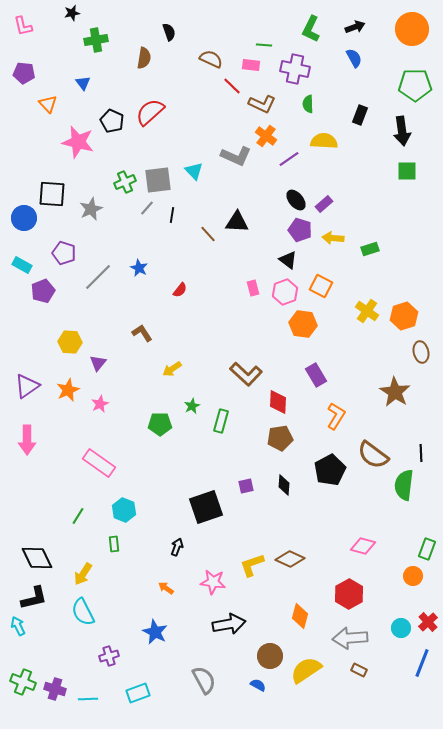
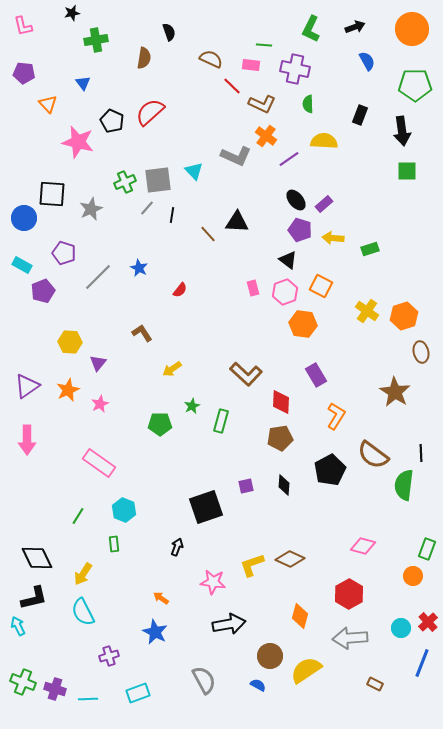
blue semicircle at (354, 58): moved 13 px right, 3 px down
red diamond at (278, 402): moved 3 px right
orange arrow at (166, 588): moved 5 px left, 10 px down
brown rectangle at (359, 670): moved 16 px right, 14 px down
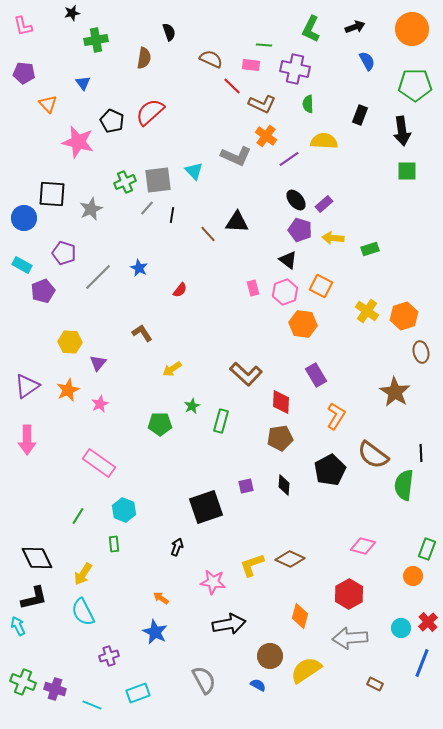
cyan line at (88, 699): moved 4 px right, 6 px down; rotated 24 degrees clockwise
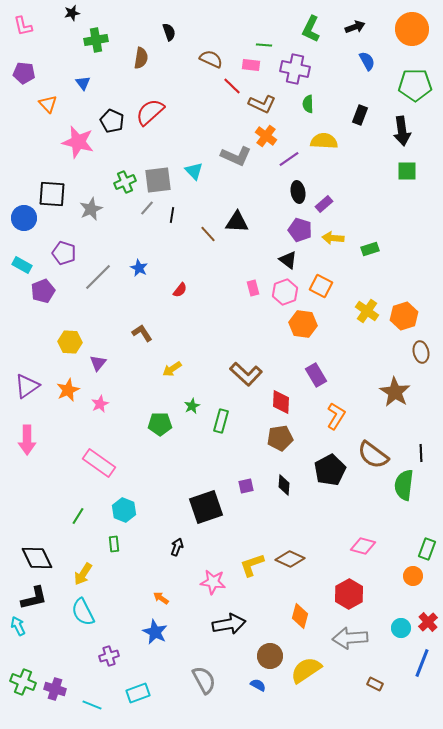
brown semicircle at (144, 58): moved 3 px left
black ellipse at (296, 200): moved 2 px right, 8 px up; rotated 30 degrees clockwise
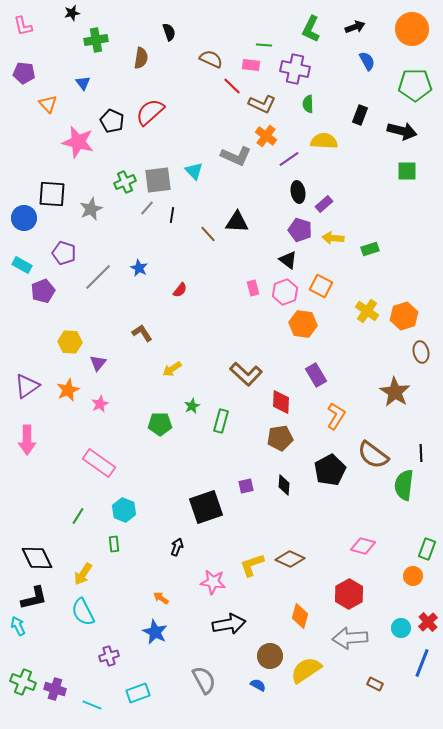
black arrow at (402, 131): rotated 68 degrees counterclockwise
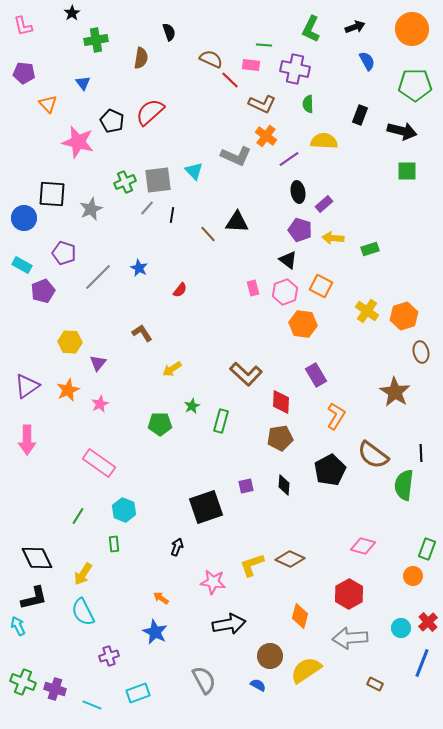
black star at (72, 13): rotated 21 degrees counterclockwise
red line at (232, 86): moved 2 px left, 6 px up
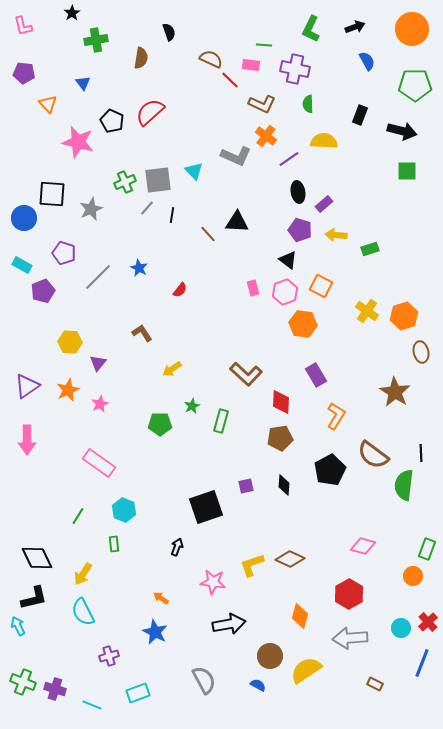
yellow arrow at (333, 238): moved 3 px right, 3 px up
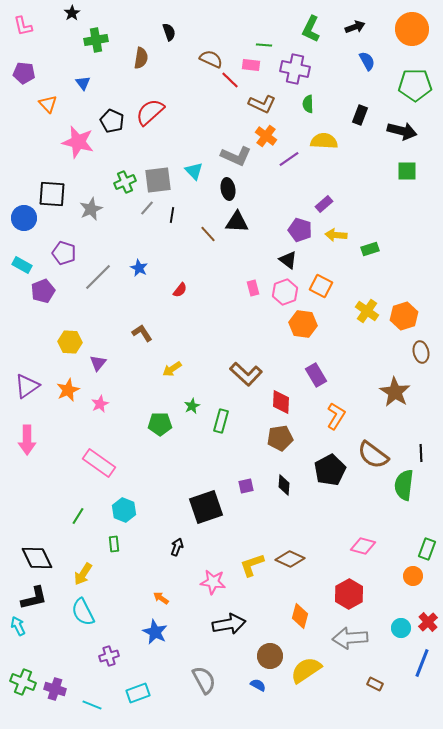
black ellipse at (298, 192): moved 70 px left, 3 px up
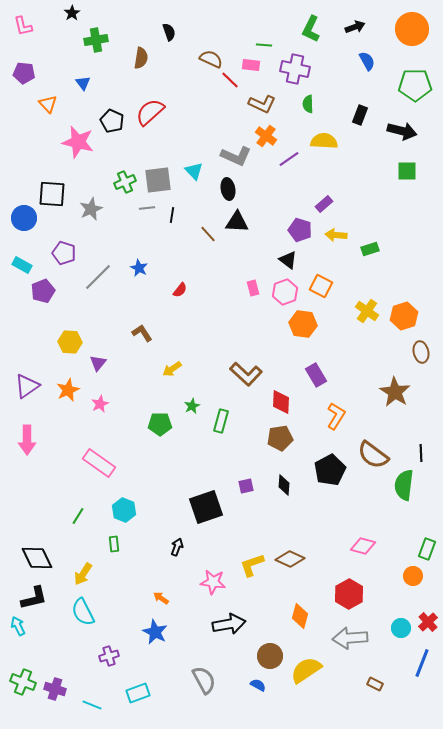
gray line at (147, 208): rotated 42 degrees clockwise
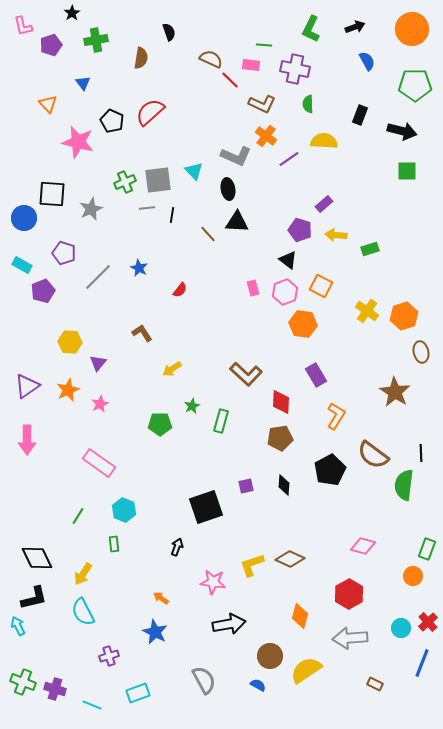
purple pentagon at (24, 73): moved 27 px right, 28 px up; rotated 25 degrees counterclockwise
